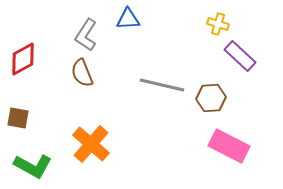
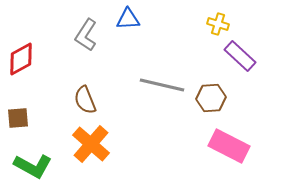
red diamond: moved 2 px left
brown semicircle: moved 3 px right, 27 px down
brown square: rotated 15 degrees counterclockwise
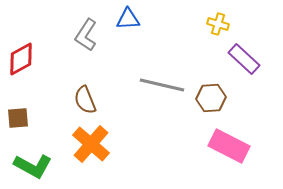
purple rectangle: moved 4 px right, 3 px down
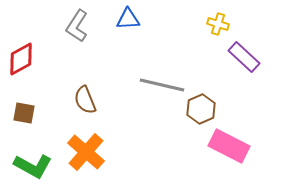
gray L-shape: moved 9 px left, 9 px up
purple rectangle: moved 2 px up
brown hexagon: moved 10 px left, 11 px down; rotated 20 degrees counterclockwise
brown square: moved 6 px right, 5 px up; rotated 15 degrees clockwise
orange cross: moved 5 px left, 8 px down
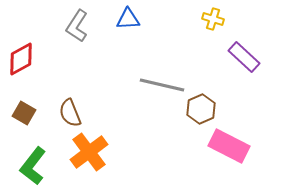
yellow cross: moved 5 px left, 5 px up
brown semicircle: moved 15 px left, 13 px down
brown square: rotated 20 degrees clockwise
orange cross: moved 3 px right; rotated 12 degrees clockwise
green L-shape: rotated 99 degrees clockwise
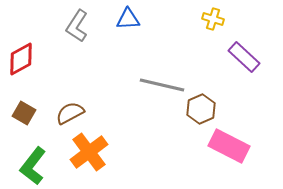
brown semicircle: rotated 84 degrees clockwise
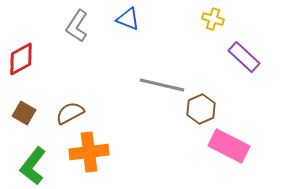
blue triangle: rotated 25 degrees clockwise
orange cross: rotated 30 degrees clockwise
